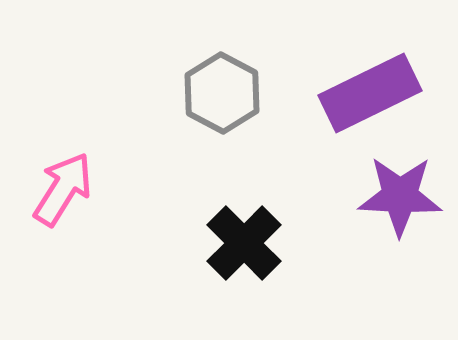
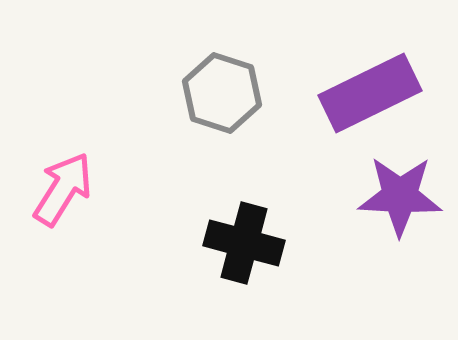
gray hexagon: rotated 10 degrees counterclockwise
black cross: rotated 30 degrees counterclockwise
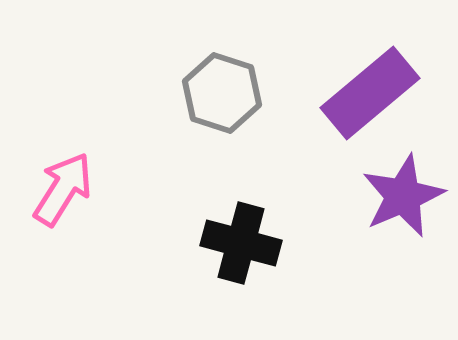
purple rectangle: rotated 14 degrees counterclockwise
purple star: moved 3 px right; rotated 26 degrees counterclockwise
black cross: moved 3 px left
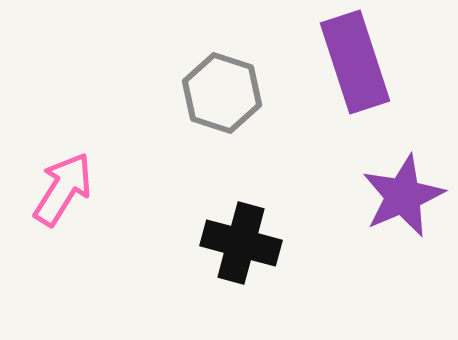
purple rectangle: moved 15 px left, 31 px up; rotated 68 degrees counterclockwise
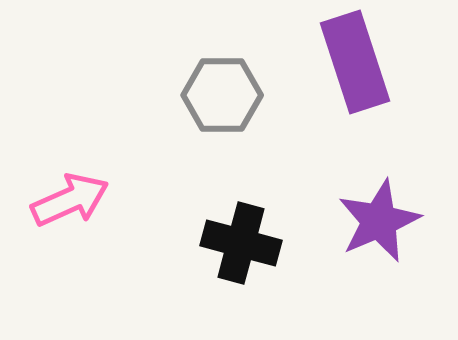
gray hexagon: moved 2 px down; rotated 18 degrees counterclockwise
pink arrow: moved 7 px right, 11 px down; rotated 34 degrees clockwise
purple star: moved 24 px left, 25 px down
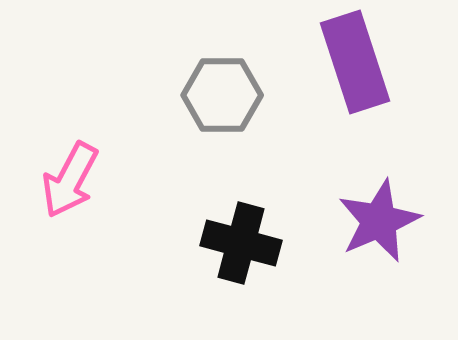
pink arrow: moved 20 px up; rotated 142 degrees clockwise
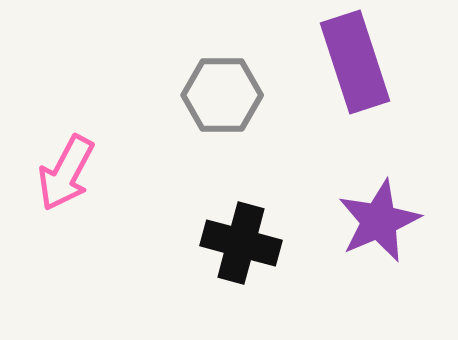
pink arrow: moved 4 px left, 7 px up
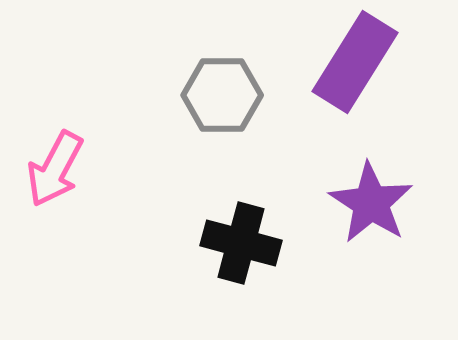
purple rectangle: rotated 50 degrees clockwise
pink arrow: moved 11 px left, 4 px up
purple star: moved 8 px left, 18 px up; rotated 16 degrees counterclockwise
